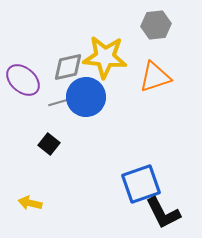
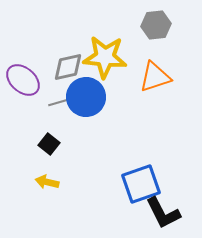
yellow arrow: moved 17 px right, 21 px up
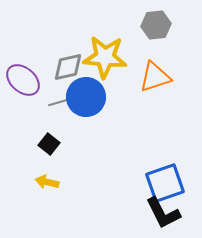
blue square: moved 24 px right, 1 px up
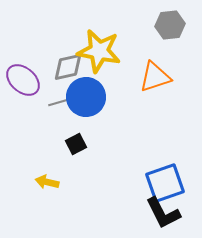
gray hexagon: moved 14 px right
yellow star: moved 6 px left, 6 px up; rotated 6 degrees clockwise
black square: moved 27 px right; rotated 25 degrees clockwise
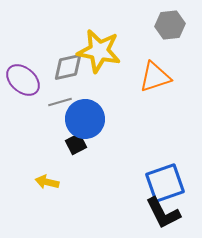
blue circle: moved 1 px left, 22 px down
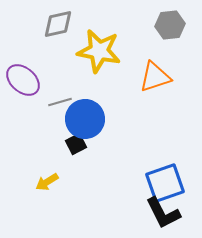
gray diamond: moved 10 px left, 43 px up
yellow arrow: rotated 45 degrees counterclockwise
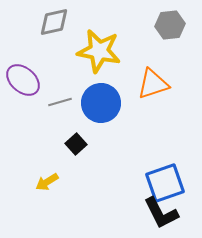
gray diamond: moved 4 px left, 2 px up
orange triangle: moved 2 px left, 7 px down
blue circle: moved 16 px right, 16 px up
black square: rotated 15 degrees counterclockwise
black L-shape: moved 2 px left
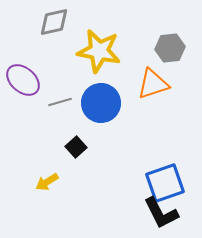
gray hexagon: moved 23 px down
black square: moved 3 px down
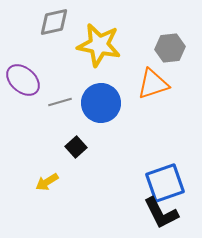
yellow star: moved 6 px up
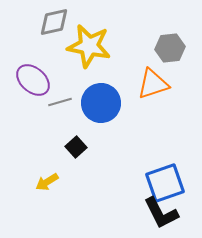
yellow star: moved 10 px left, 1 px down
purple ellipse: moved 10 px right
